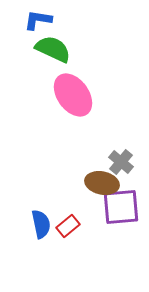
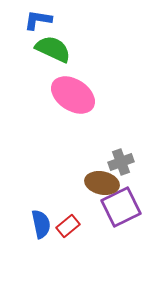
pink ellipse: rotated 21 degrees counterclockwise
gray cross: rotated 30 degrees clockwise
purple square: rotated 21 degrees counterclockwise
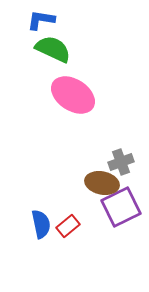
blue L-shape: moved 3 px right
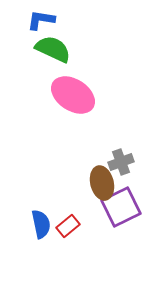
brown ellipse: rotated 64 degrees clockwise
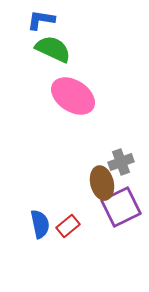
pink ellipse: moved 1 px down
blue semicircle: moved 1 px left
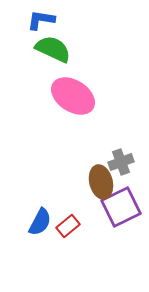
brown ellipse: moved 1 px left, 1 px up
blue semicircle: moved 2 px up; rotated 40 degrees clockwise
